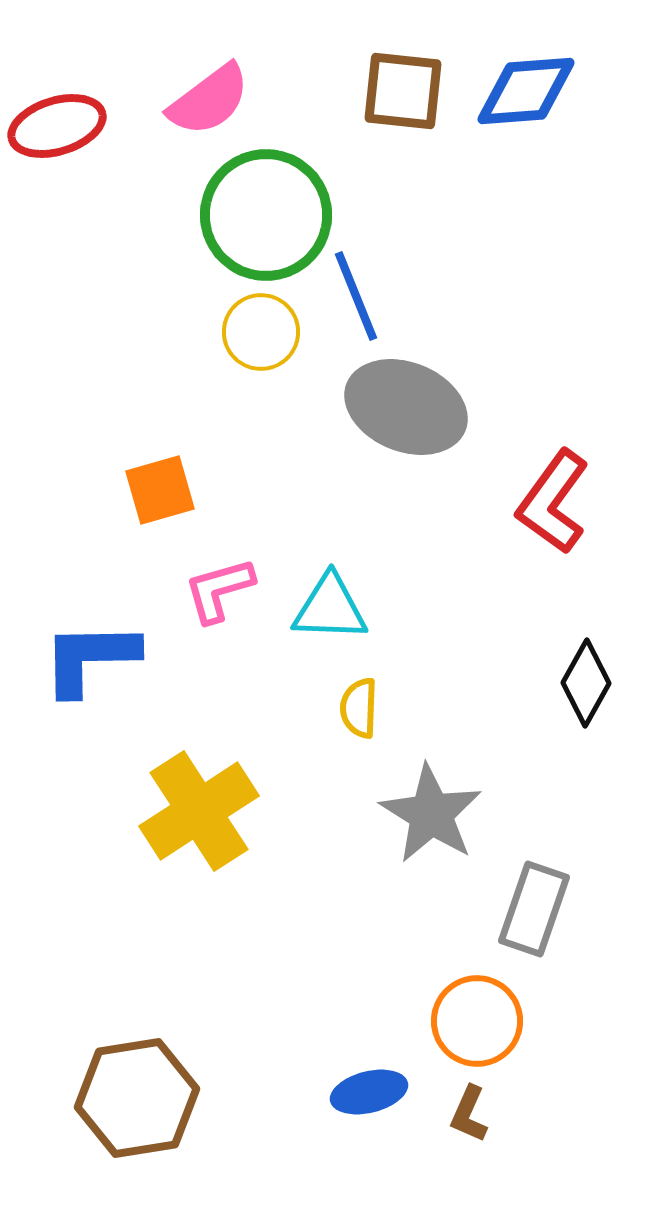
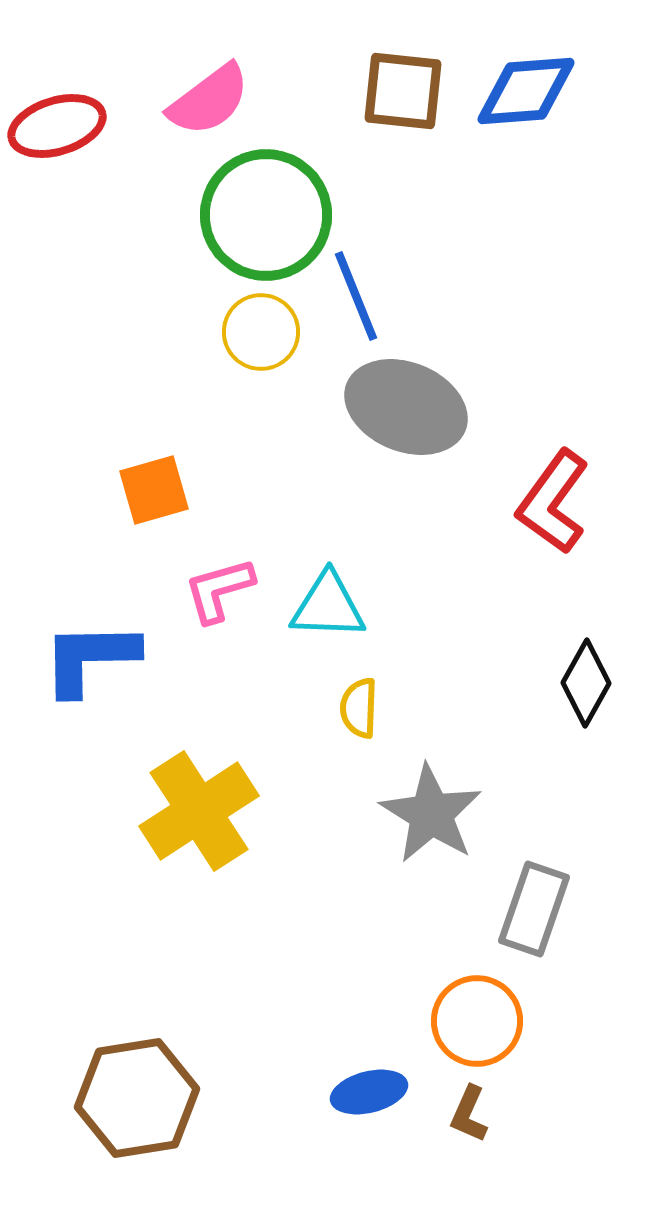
orange square: moved 6 px left
cyan triangle: moved 2 px left, 2 px up
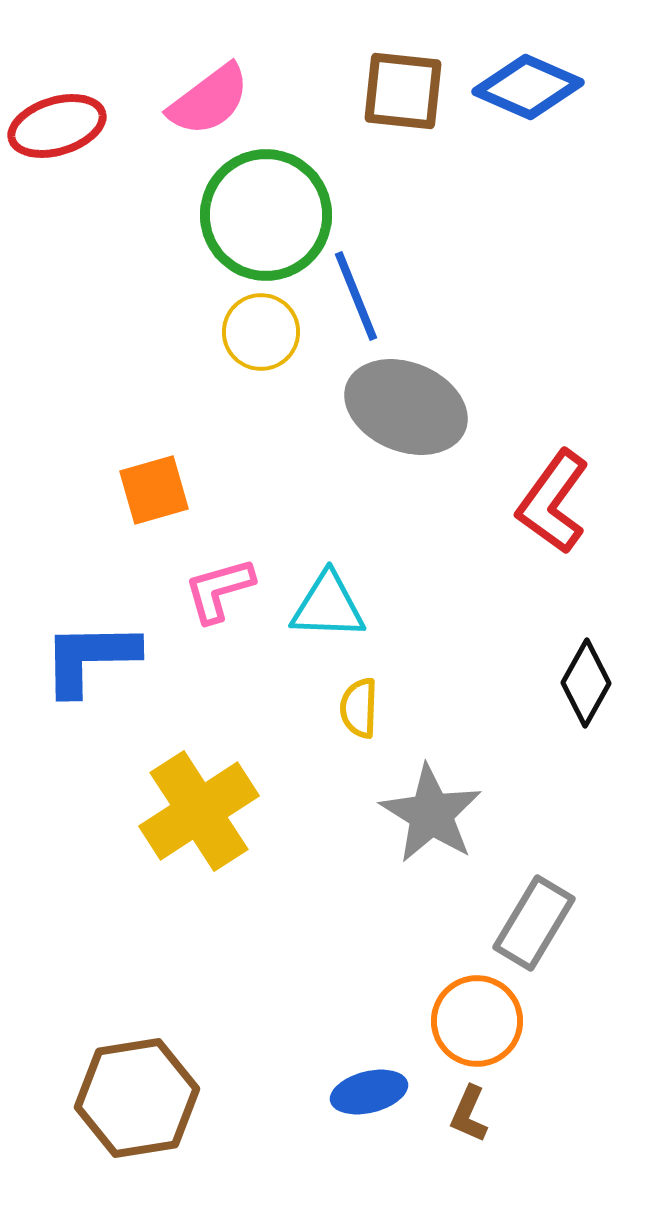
blue diamond: moved 2 px right, 4 px up; rotated 28 degrees clockwise
gray rectangle: moved 14 px down; rotated 12 degrees clockwise
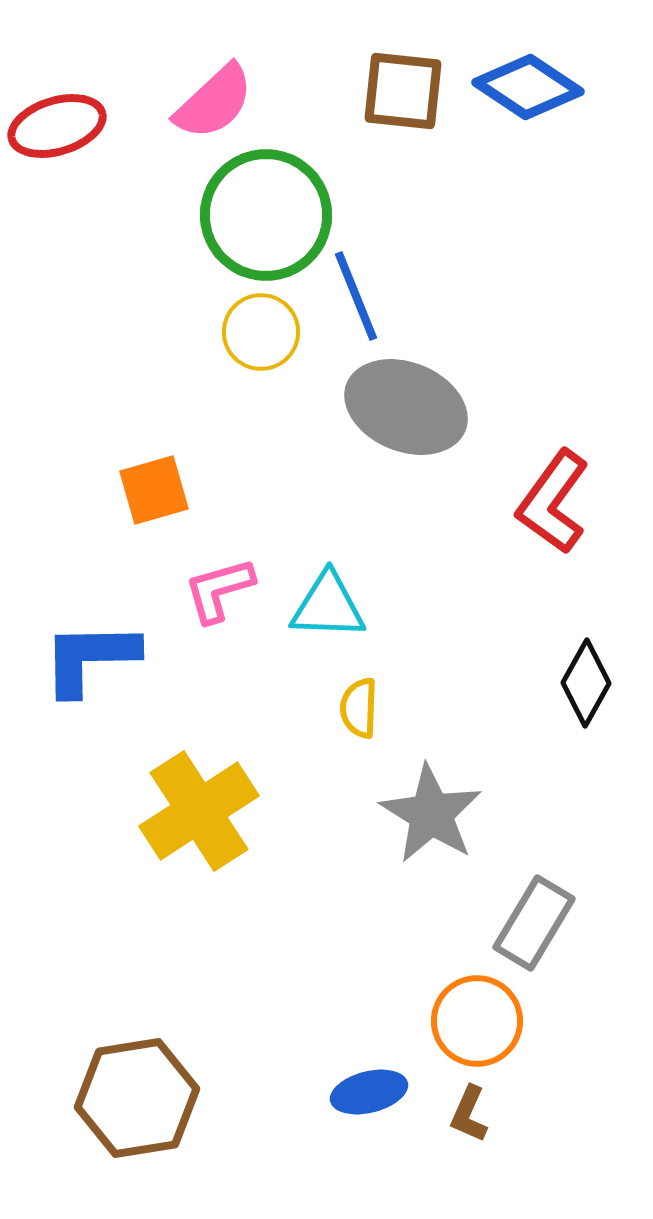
blue diamond: rotated 10 degrees clockwise
pink semicircle: moved 5 px right, 2 px down; rotated 6 degrees counterclockwise
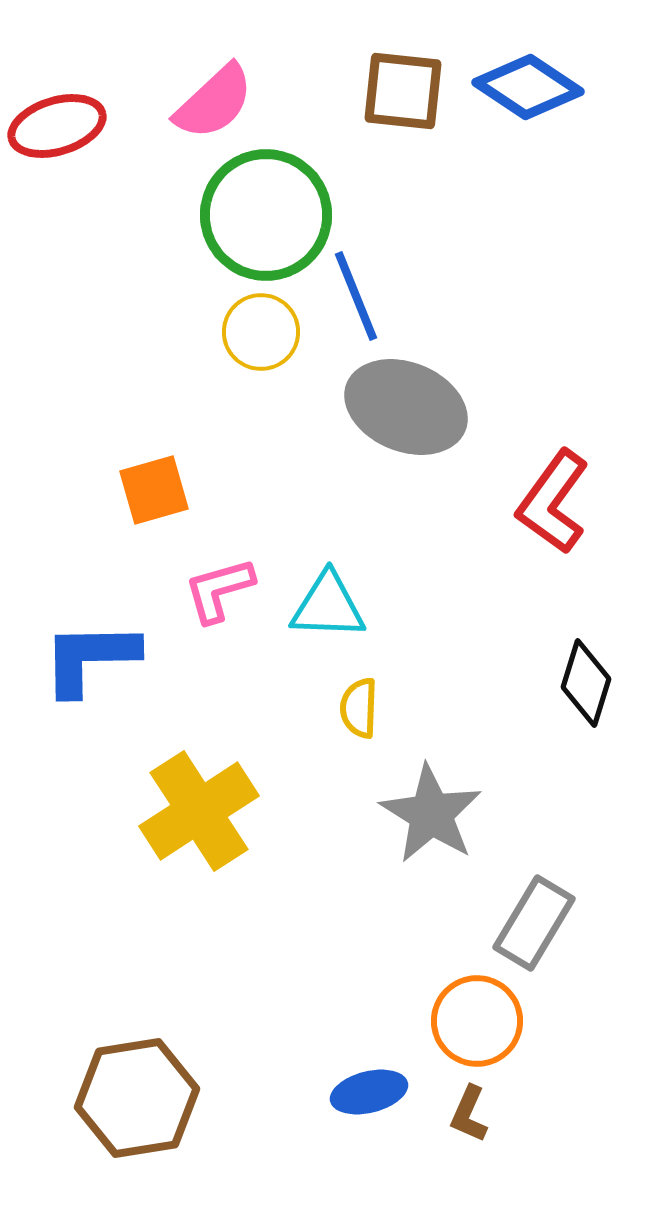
black diamond: rotated 12 degrees counterclockwise
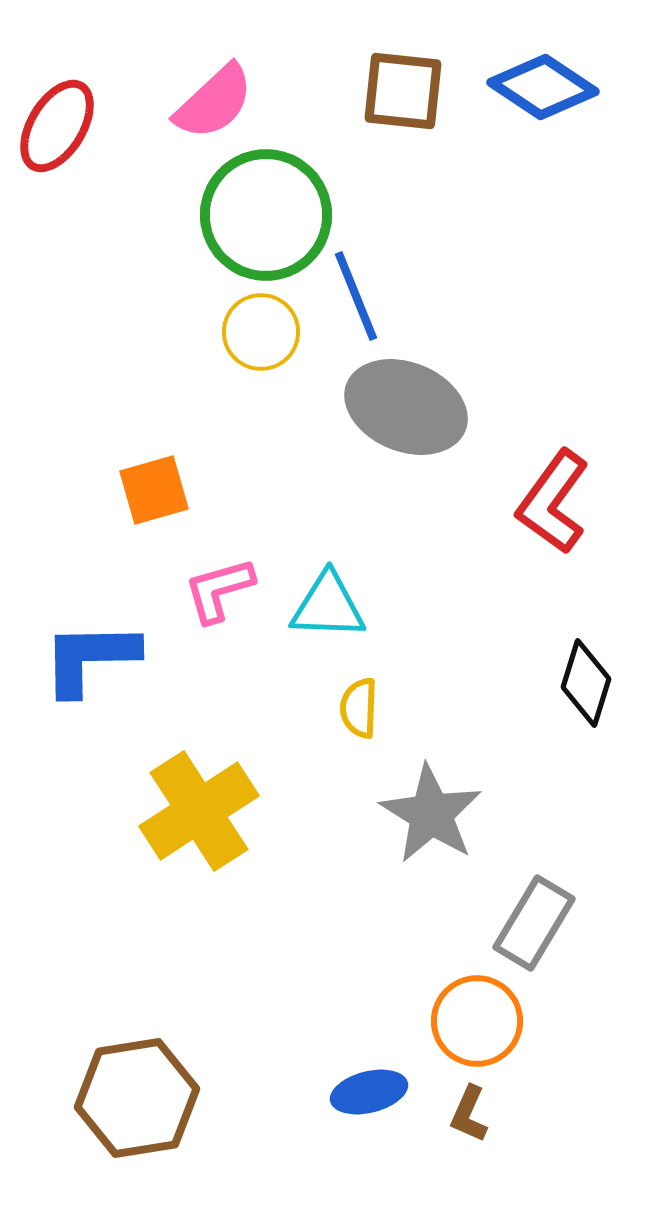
blue diamond: moved 15 px right
red ellipse: rotated 42 degrees counterclockwise
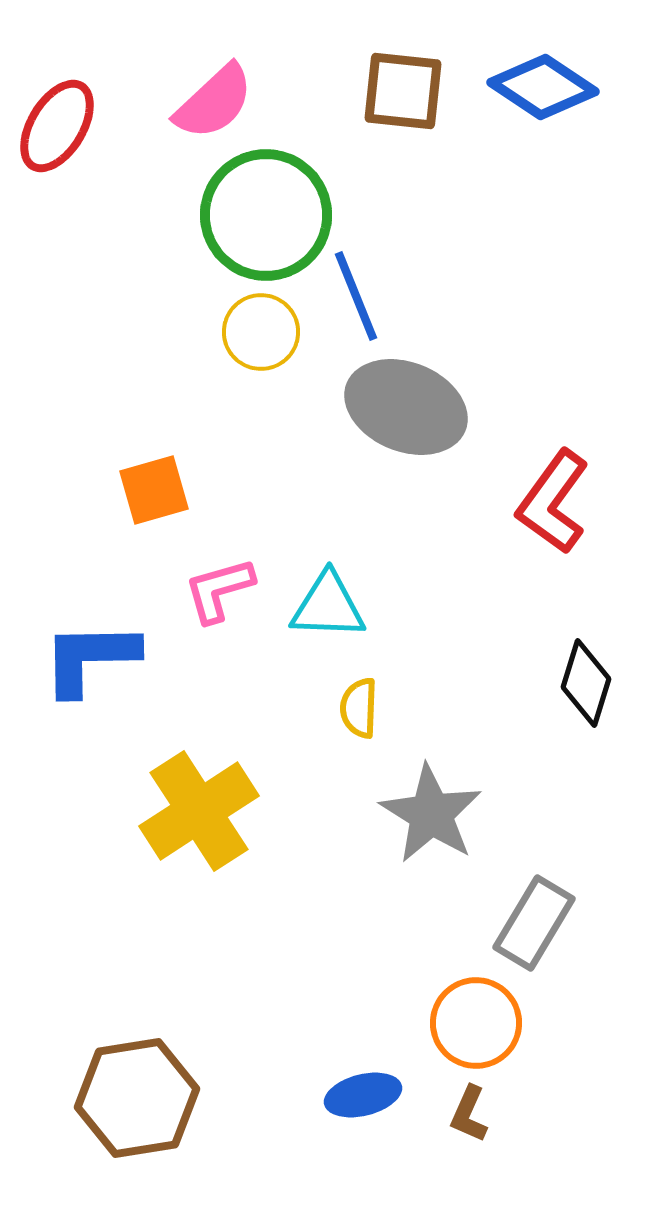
orange circle: moved 1 px left, 2 px down
blue ellipse: moved 6 px left, 3 px down
